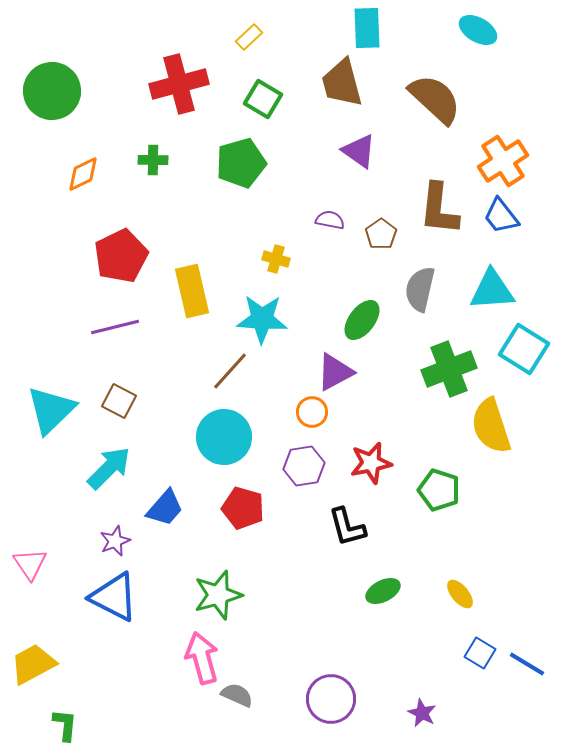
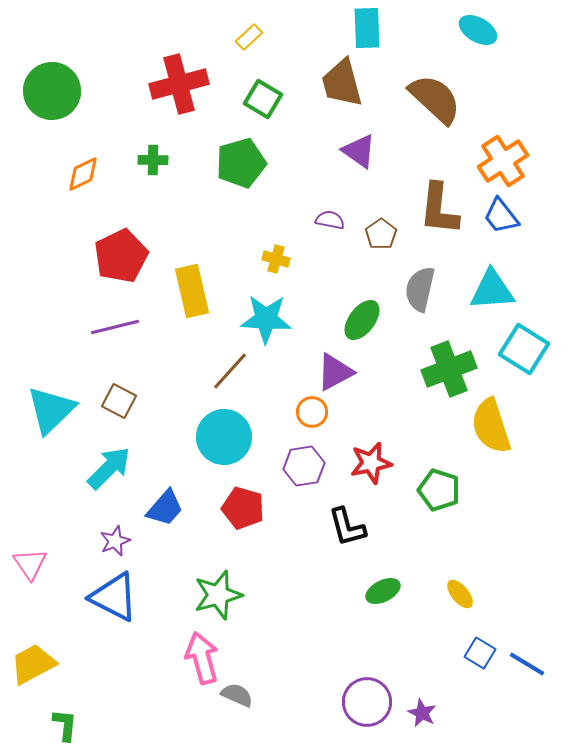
cyan star at (262, 319): moved 4 px right
purple circle at (331, 699): moved 36 px right, 3 px down
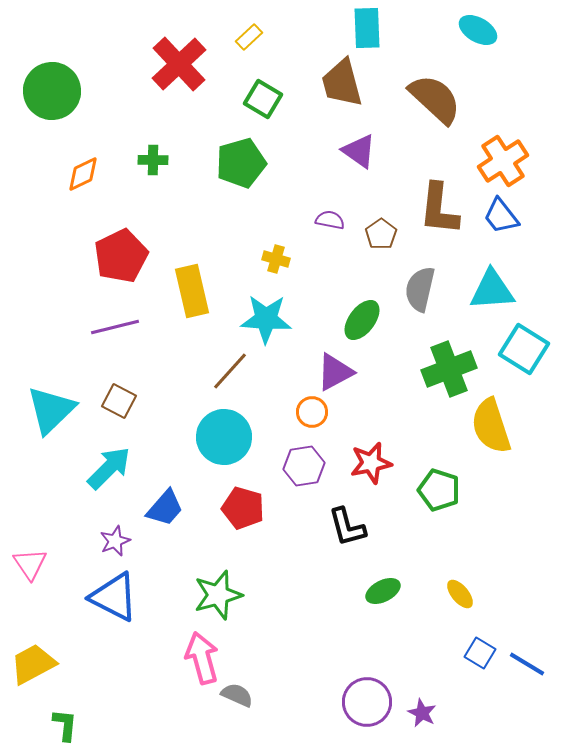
red cross at (179, 84): moved 20 px up; rotated 28 degrees counterclockwise
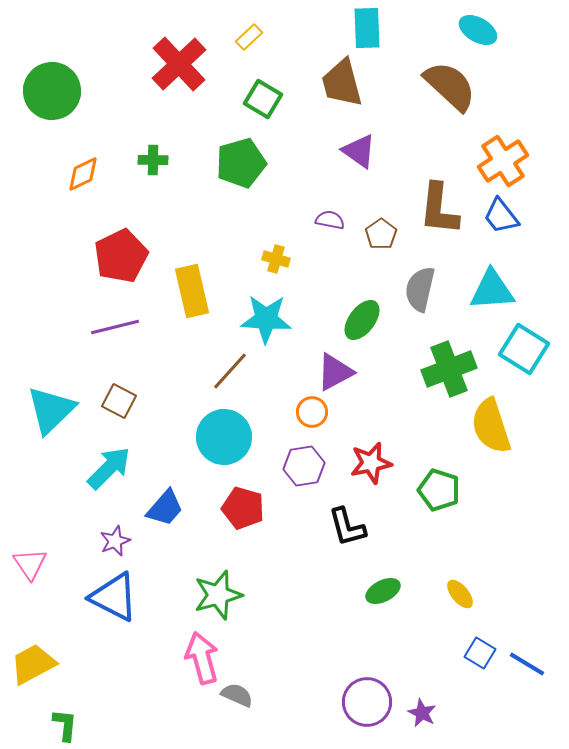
brown semicircle at (435, 99): moved 15 px right, 13 px up
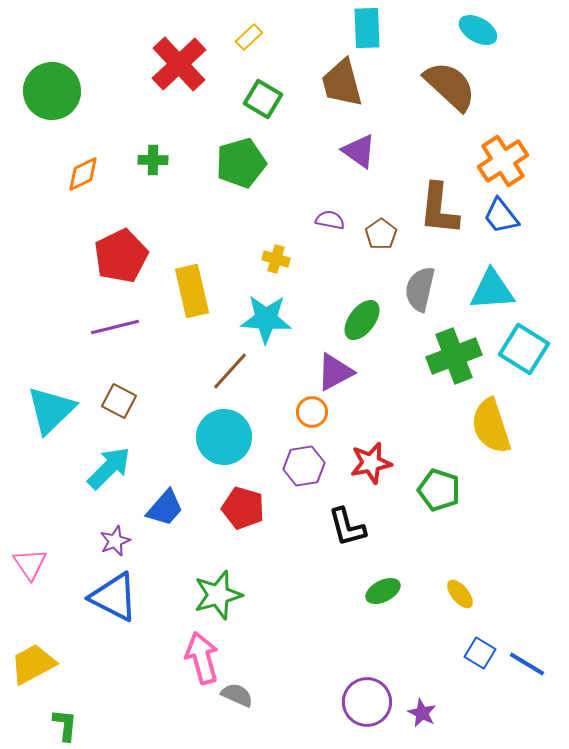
green cross at (449, 369): moved 5 px right, 13 px up
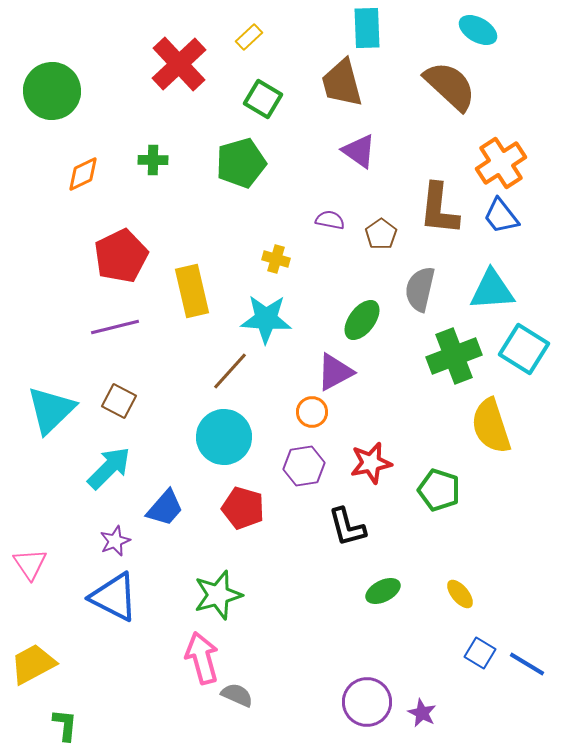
orange cross at (503, 161): moved 2 px left, 2 px down
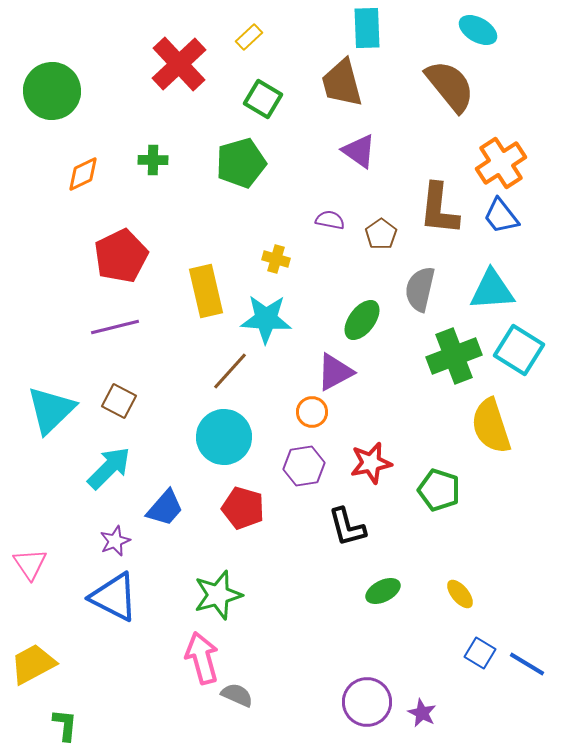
brown semicircle at (450, 86): rotated 8 degrees clockwise
yellow rectangle at (192, 291): moved 14 px right
cyan square at (524, 349): moved 5 px left, 1 px down
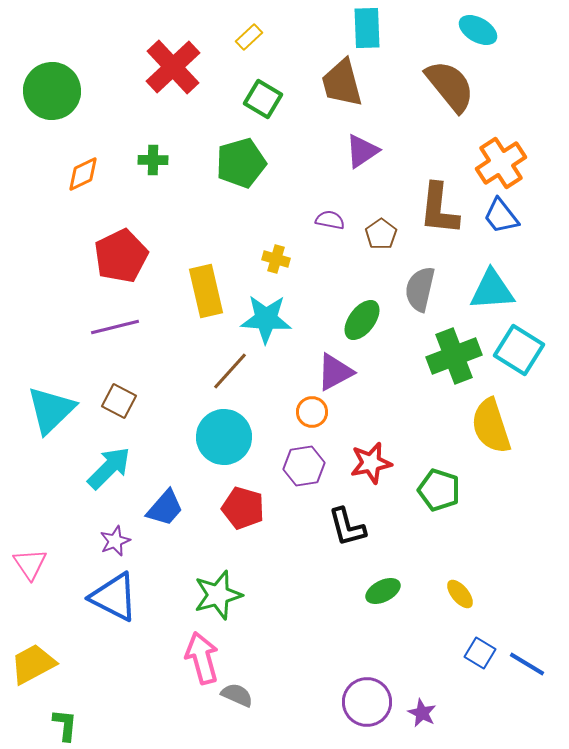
red cross at (179, 64): moved 6 px left, 3 px down
purple triangle at (359, 151): moved 3 px right; rotated 51 degrees clockwise
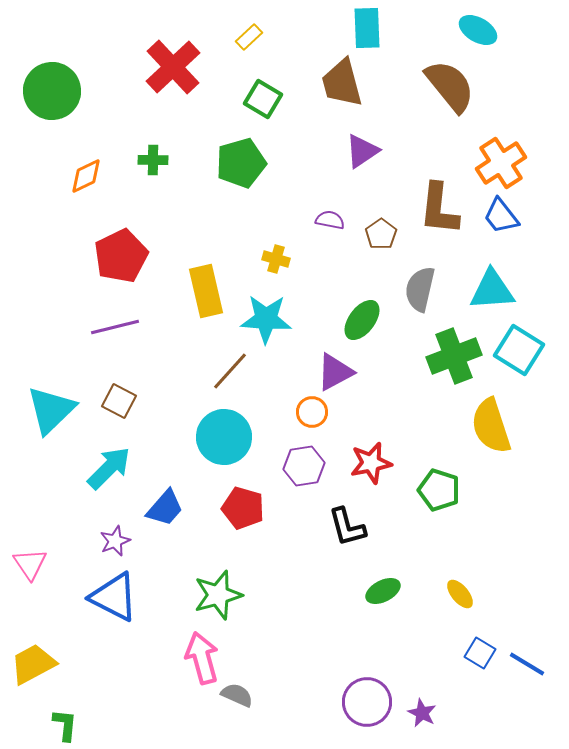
orange diamond at (83, 174): moved 3 px right, 2 px down
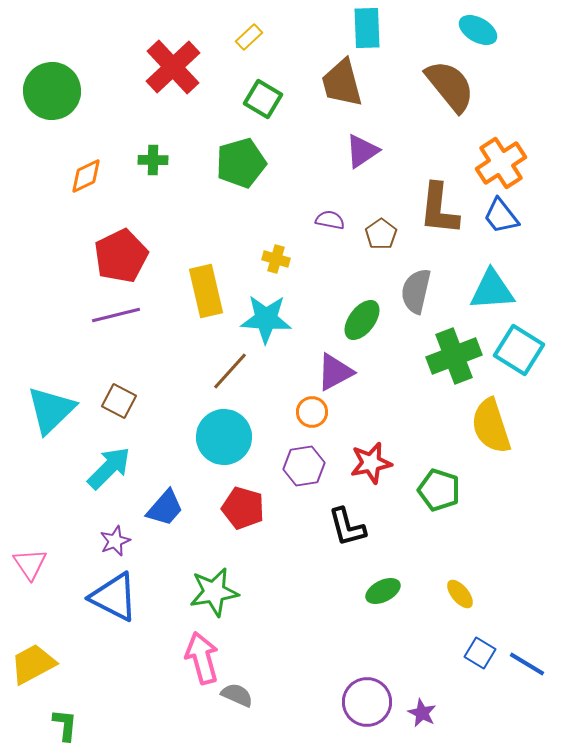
gray semicircle at (420, 289): moved 4 px left, 2 px down
purple line at (115, 327): moved 1 px right, 12 px up
green star at (218, 595): moved 4 px left, 3 px up; rotated 6 degrees clockwise
